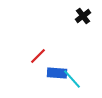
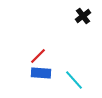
blue rectangle: moved 16 px left
cyan line: moved 2 px right, 1 px down
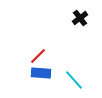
black cross: moved 3 px left, 2 px down
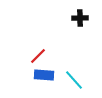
black cross: rotated 35 degrees clockwise
blue rectangle: moved 3 px right, 2 px down
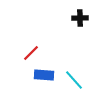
red line: moved 7 px left, 3 px up
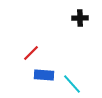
cyan line: moved 2 px left, 4 px down
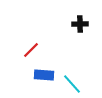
black cross: moved 6 px down
red line: moved 3 px up
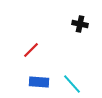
black cross: rotated 14 degrees clockwise
blue rectangle: moved 5 px left, 7 px down
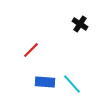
black cross: rotated 21 degrees clockwise
blue rectangle: moved 6 px right
